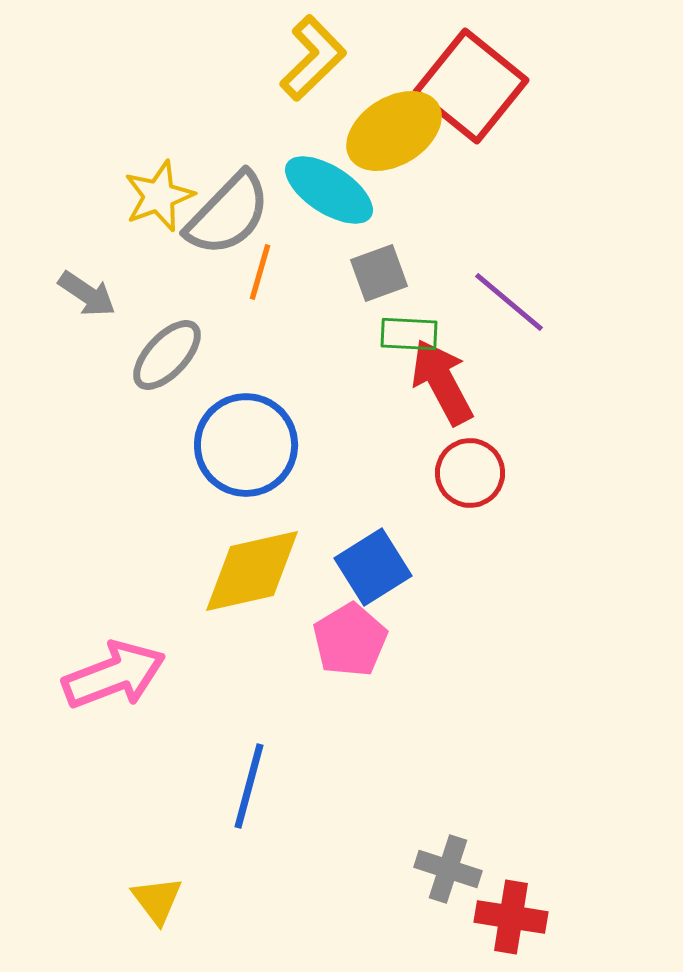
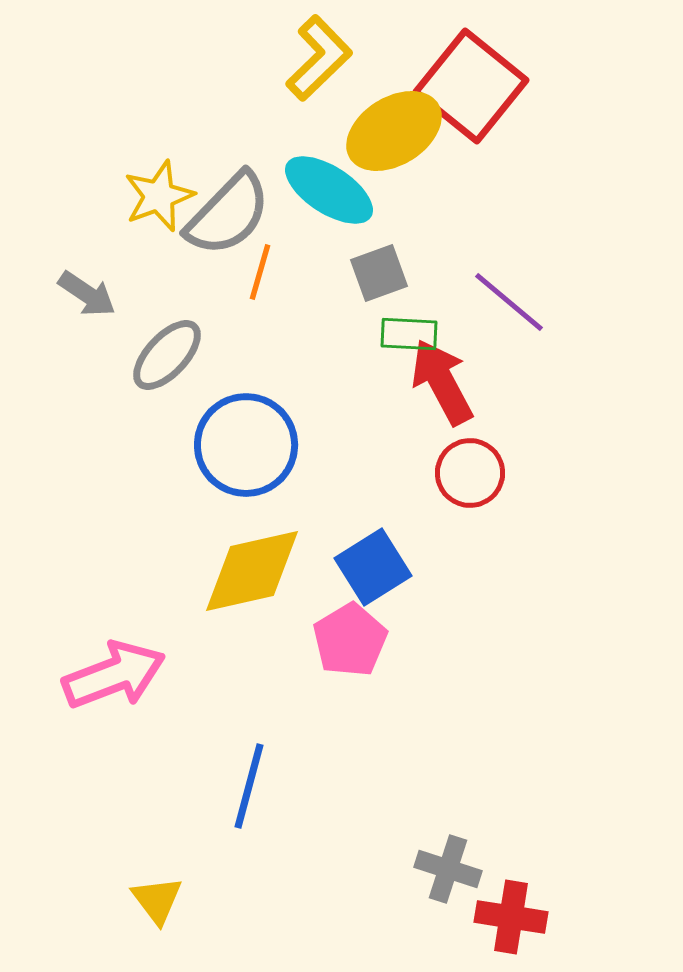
yellow L-shape: moved 6 px right
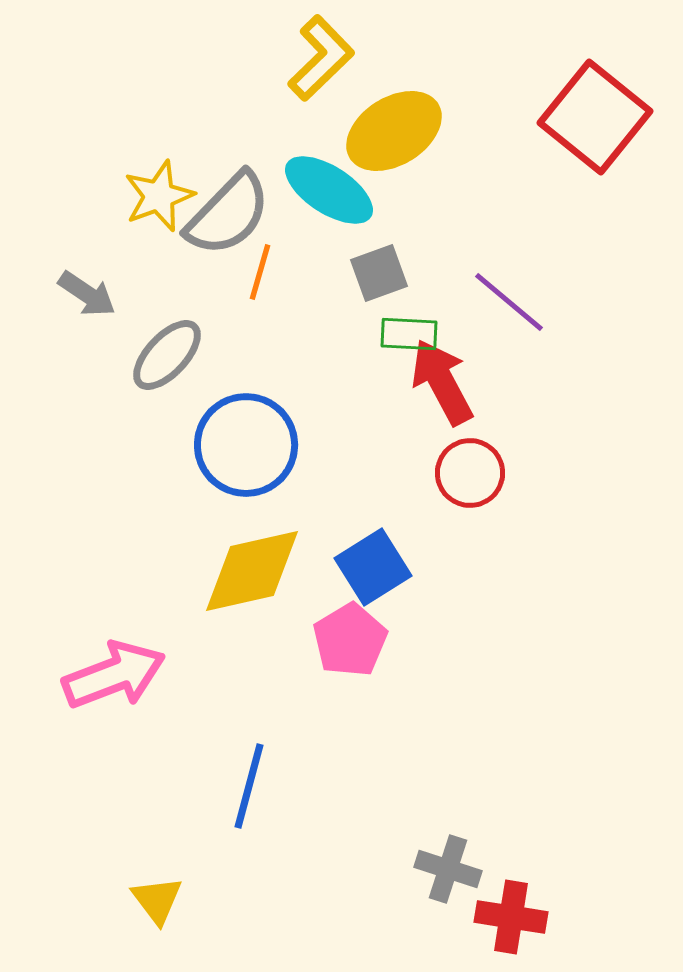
yellow L-shape: moved 2 px right
red square: moved 124 px right, 31 px down
